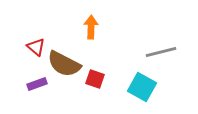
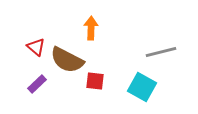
orange arrow: moved 1 px down
brown semicircle: moved 3 px right, 4 px up
red square: moved 2 px down; rotated 12 degrees counterclockwise
purple rectangle: rotated 24 degrees counterclockwise
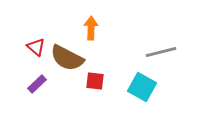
brown semicircle: moved 2 px up
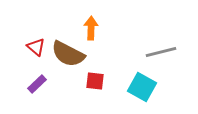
brown semicircle: moved 1 px right, 4 px up
